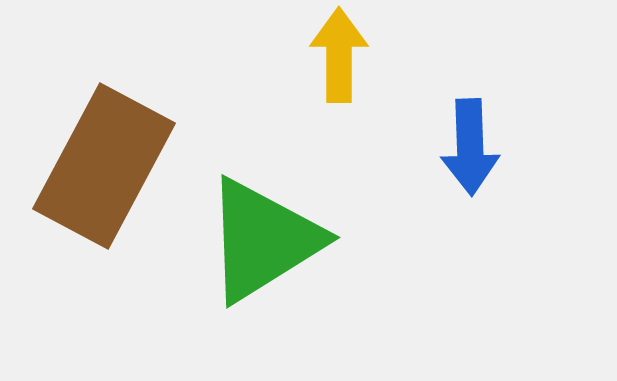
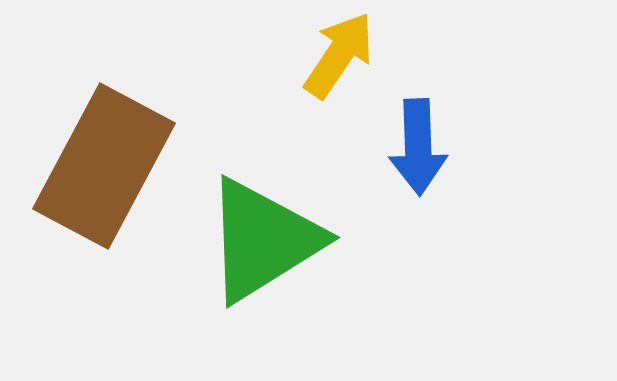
yellow arrow: rotated 34 degrees clockwise
blue arrow: moved 52 px left
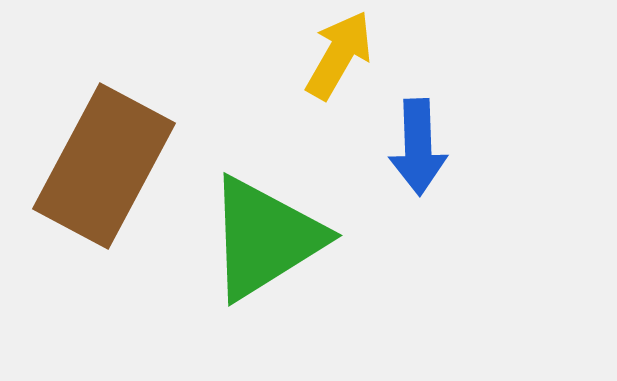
yellow arrow: rotated 4 degrees counterclockwise
green triangle: moved 2 px right, 2 px up
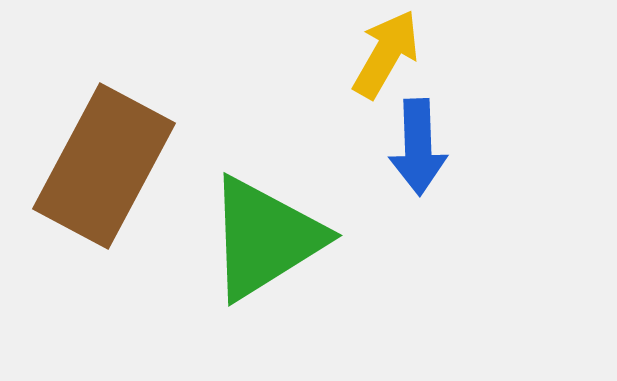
yellow arrow: moved 47 px right, 1 px up
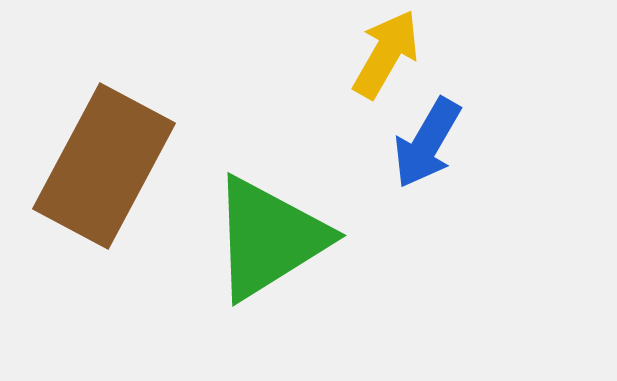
blue arrow: moved 9 px right, 4 px up; rotated 32 degrees clockwise
green triangle: moved 4 px right
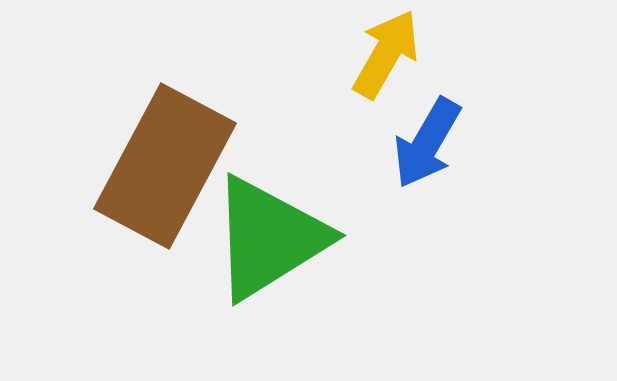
brown rectangle: moved 61 px right
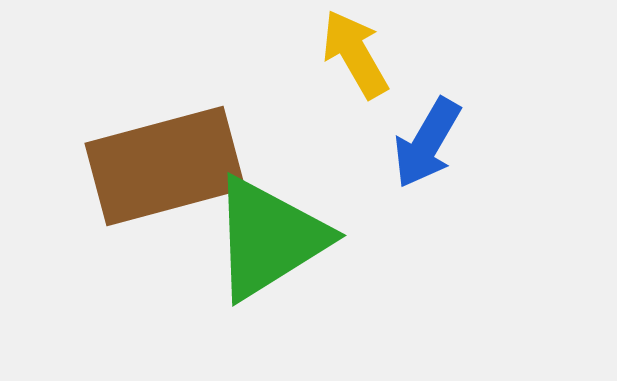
yellow arrow: moved 31 px left; rotated 60 degrees counterclockwise
brown rectangle: rotated 47 degrees clockwise
